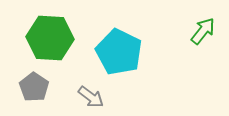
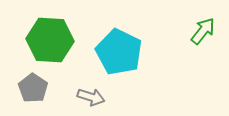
green hexagon: moved 2 px down
gray pentagon: moved 1 px left, 1 px down
gray arrow: rotated 20 degrees counterclockwise
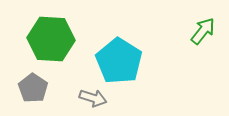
green hexagon: moved 1 px right, 1 px up
cyan pentagon: moved 9 px down; rotated 6 degrees clockwise
gray arrow: moved 2 px right, 1 px down
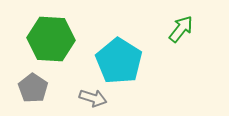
green arrow: moved 22 px left, 2 px up
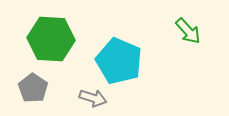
green arrow: moved 7 px right, 2 px down; rotated 100 degrees clockwise
cyan pentagon: rotated 9 degrees counterclockwise
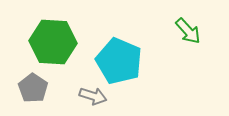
green hexagon: moved 2 px right, 3 px down
gray arrow: moved 2 px up
